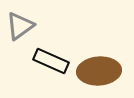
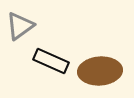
brown ellipse: moved 1 px right
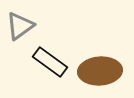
black rectangle: moved 1 px left, 1 px down; rotated 12 degrees clockwise
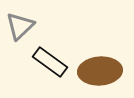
gray triangle: rotated 8 degrees counterclockwise
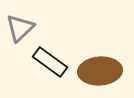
gray triangle: moved 2 px down
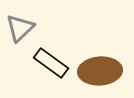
black rectangle: moved 1 px right, 1 px down
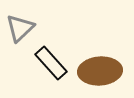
black rectangle: rotated 12 degrees clockwise
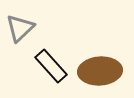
black rectangle: moved 3 px down
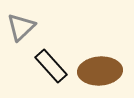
gray triangle: moved 1 px right, 1 px up
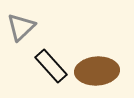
brown ellipse: moved 3 px left
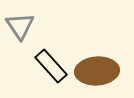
gray triangle: moved 1 px left, 1 px up; rotated 20 degrees counterclockwise
